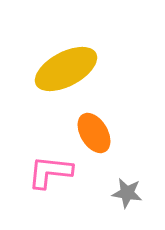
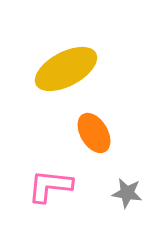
pink L-shape: moved 14 px down
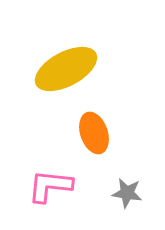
orange ellipse: rotated 12 degrees clockwise
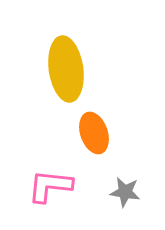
yellow ellipse: rotated 70 degrees counterclockwise
gray star: moved 2 px left, 1 px up
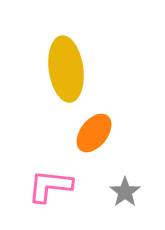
orange ellipse: rotated 57 degrees clockwise
gray star: rotated 28 degrees clockwise
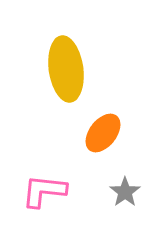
orange ellipse: moved 9 px right
pink L-shape: moved 6 px left, 5 px down
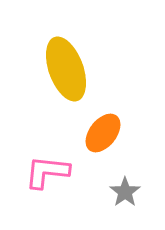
yellow ellipse: rotated 12 degrees counterclockwise
pink L-shape: moved 3 px right, 19 px up
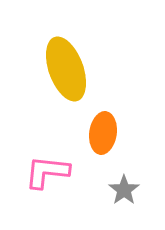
orange ellipse: rotated 30 degrees counterclockwise
gray star: moved 1 px left, 2 px up
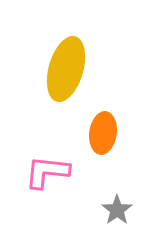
yellow ellipse: rotated 36 degrees clockwise
gray star: moved 7 px left, 20 px down
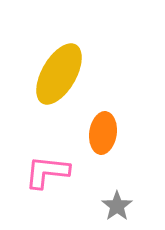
yellow ellipse: moved 7 px left, 5 px down; rotated 14 degrees clockwise
gray star: moved 4 px up
